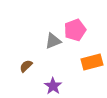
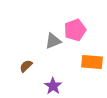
orange rectangle: rotated 20 degrees clockwise
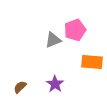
gray triangle: moved 1 px up
brown semicircle: moved 6 px left, 21 px down
purple star: moved 2 px right, 2 px up
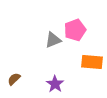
brown semicircle: moved 6 px left, 8 px up
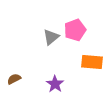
gray triangle: moved 2 px left, 3 px up; rotated 18 degrees counterclockwise
brown semicircle: rotated 16 degrees clockwise
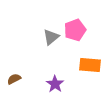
orange rectangle: moved 2 px left, 3 px down
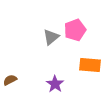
brown semicircle: moved 4 px left, 1 px down
